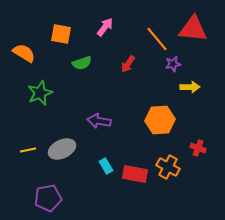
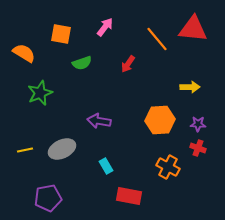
purple star: moved 25 px right, 60 px down; rotated 14 degrees clockwise
yellow line: moved 3 px left
red rectangle: moved 6 px left, 22 px down
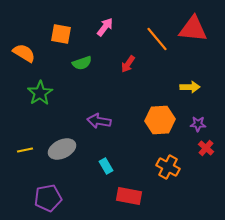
green star: rotated 10 degrees counterclockwise
red cross: moved 8 px right; rotated 21 degrees clockwise
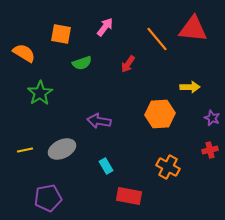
orange hexagon: moved 6 px up
purple star: moved 14 px right, 6 px up; rotated 21 degrees clockwise
red cross: moved 4 px right, 2 px down; rotated 35 degrees clockwise
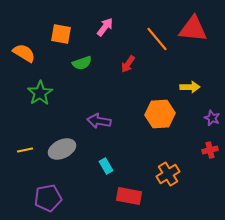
orange cross: moved 7 px down; rotated 30 degrees clockwise
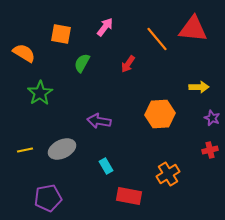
green semicircle: rotated 138 degrees clockwise
yellow arrow: moved 9 px right
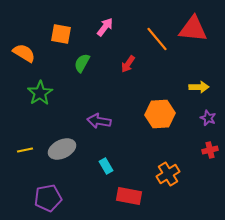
purple star: moved 4 px left
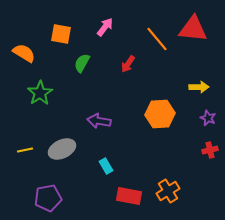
orange cross: moved 17 px down
